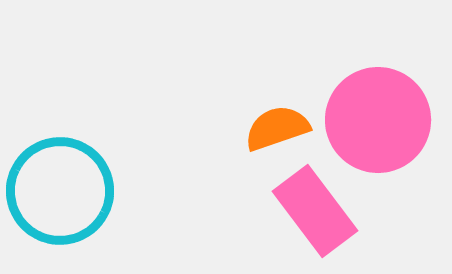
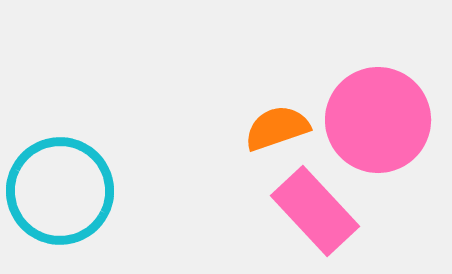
pink rectangle: rotated 6 degrees counterclockwise
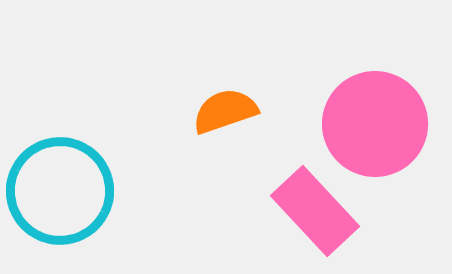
pink circle: moved 3 px left, 4 px down
orange semicircle: moved 52 px left, 17 px up
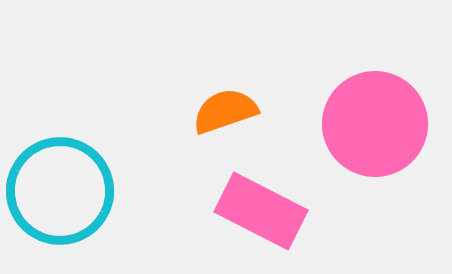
pink rectangle: moved 54 px left; rotated 20 degrees counterclockwise
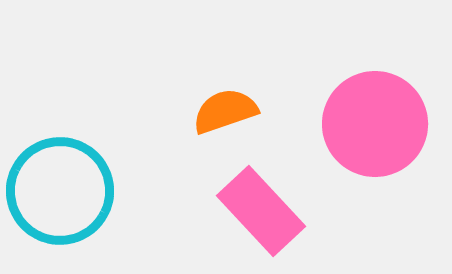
pink rectangle: rotated 20 degrees clockwise
